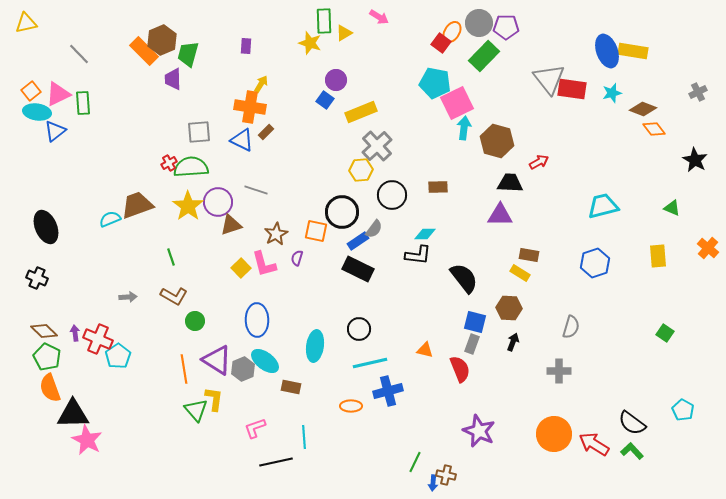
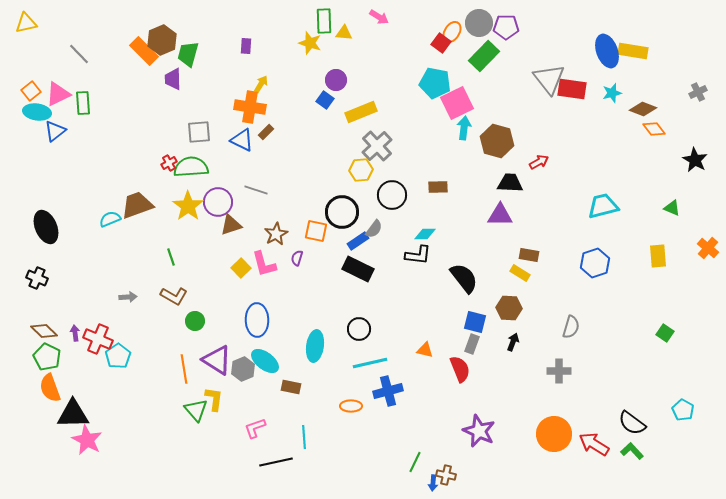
yellow triangle at (344, 33): rotated 36 degrees clockwise
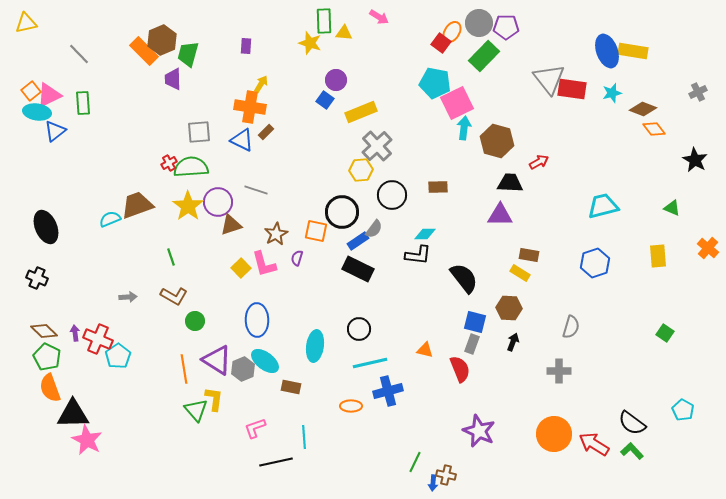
pink triangle at (58, 94): moved 9 px left, 1 px down
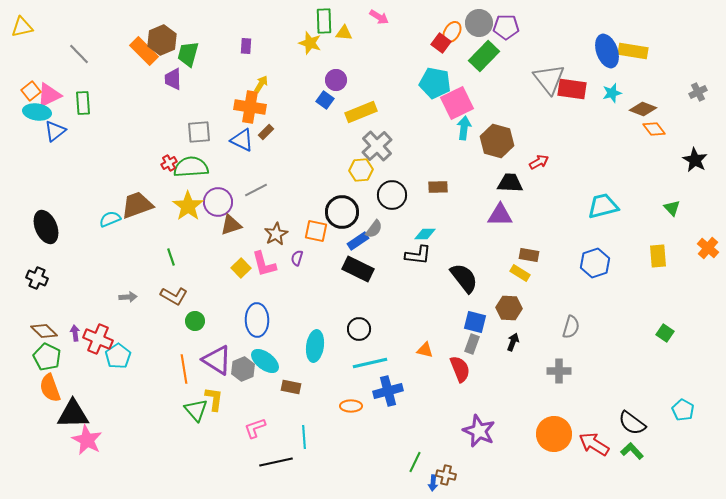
yellow triangle at (26, 23): moved 4 px left, 4 px down
gray line at (256, 190): rotated 45 degrees counterclockwise
green triangle at (672, 208): rotated 24 degrees clockwise
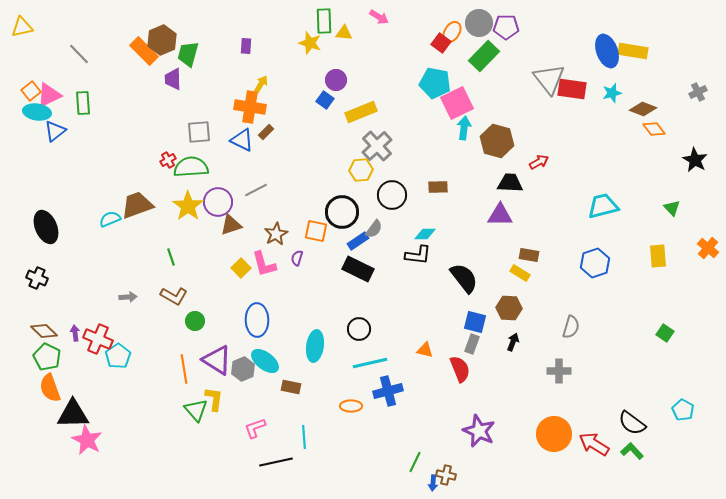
red cross at (169, 163): moved 1 px left, 3 px up
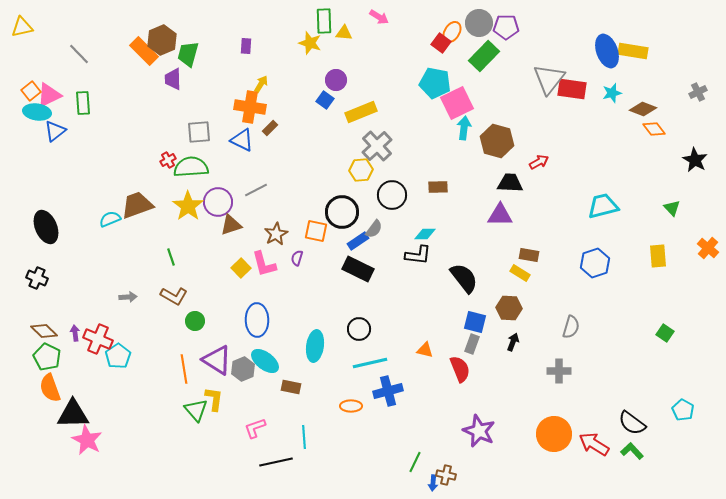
gray triangle at (549, 79): rotated 16 degrees clockwise
brown rectangle at (266, 132): moved 4 px right, 4 px up
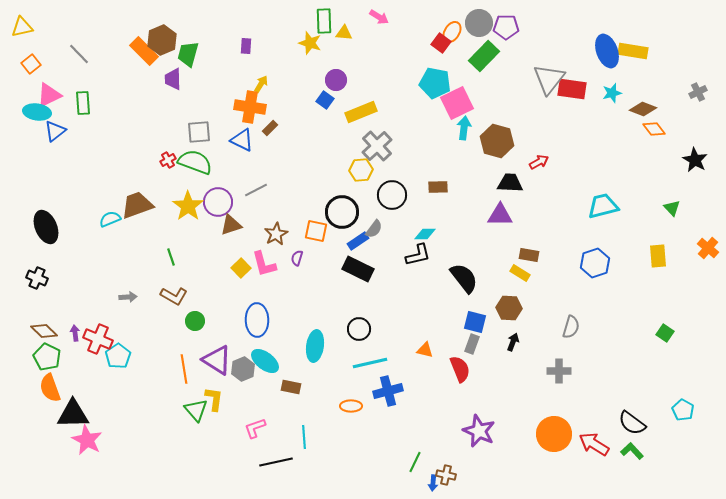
orange square at (31, 91): moved 27 px up
green semicircle at (191, 167): moved 4 px right, 5 px up; rotated 24 degrees clockwise
black L-shape at (418, 255): rotated 20 degrees counterclockwise
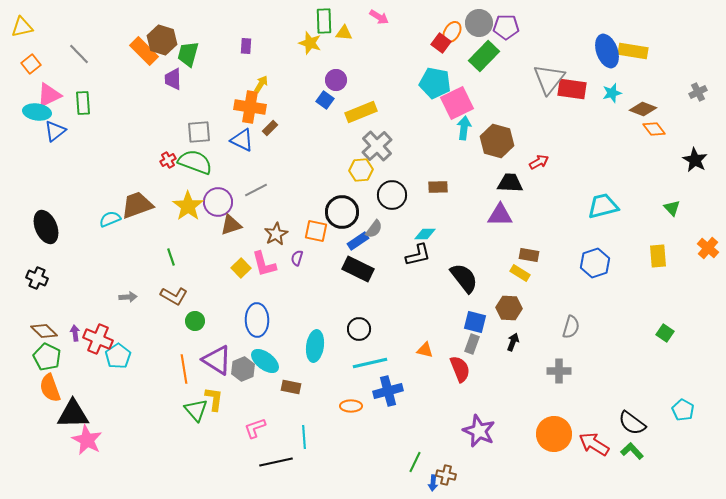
brown hexagon at (162, 40): rotated 20 degrees counterclockwise
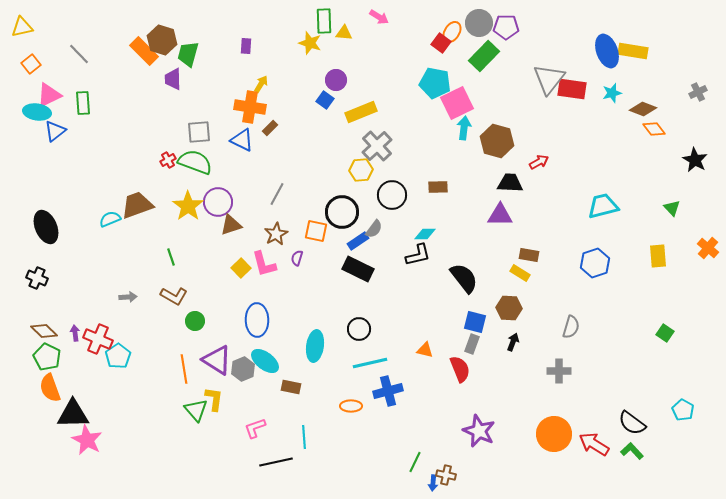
gray line at (256, 190): moved 21 px right, 4 px down; rotated 35 degrees counterclockwise
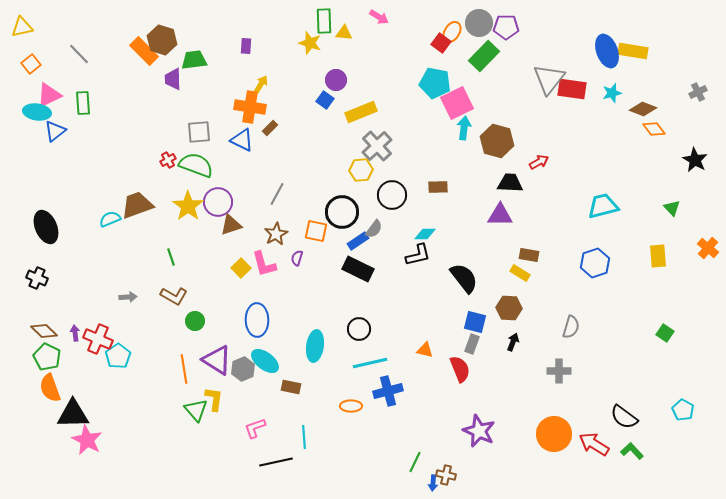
green trapezoid at (188, 54): moved 6 px right, 6 px down; rotated 68 degrees clockwise
green semicircle at (195, 162): moved 1 px right, 3 px down
black semicircle at (632, 423): moved 8 px left, 6 px up
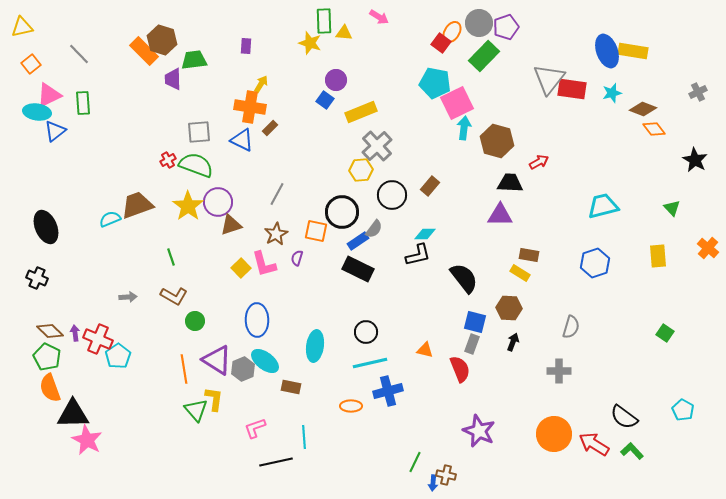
purple pentagon at (506, 27): rotated 20 degrees counterclockwise
brown rectangle at (438, 187): moved 8 px left, 1 px up; rotated 48 degrees counterclockwise
black circle at (359, 329): moved 7 px right, 3 px down
brown diamond at (44, 331): moved 6 px right
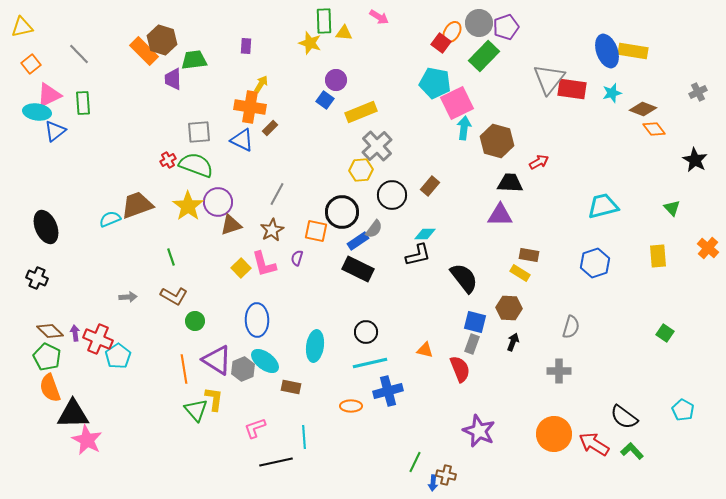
brown star at (276, 234): moved 4 px left, 4 px up
